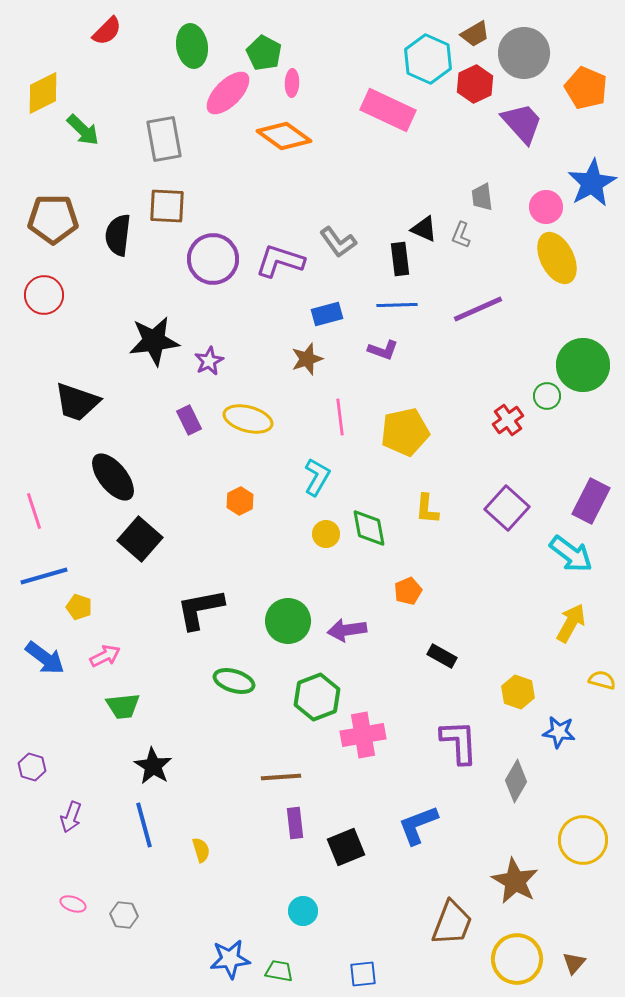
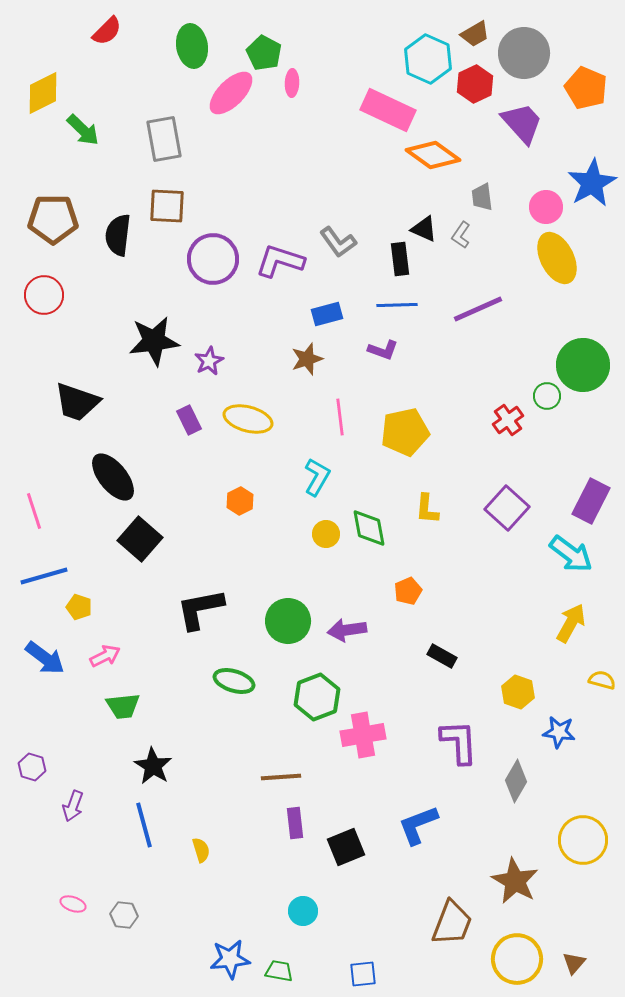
pink ellipse at (228, 93): moved 3 px right
orange diamond at (284, 136): moved 149 px right, 19 px down
gray L-shape at (461, 235): rotated 12 degrees clockwise
purple arrow at (71, 817): moved 2 px right, 11 px up
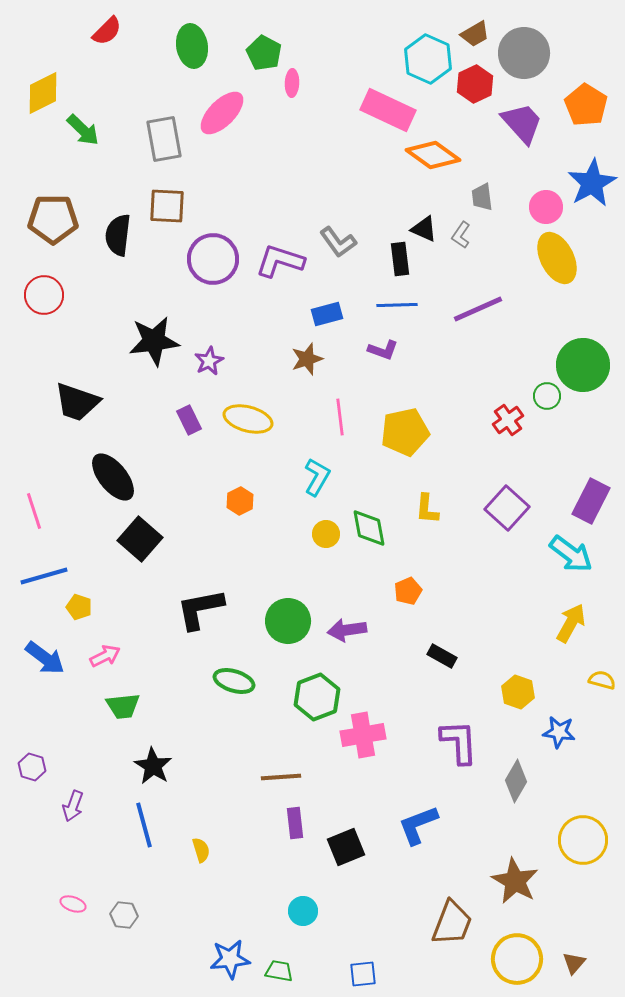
orange pentagon at (586, 88): moved 17 px down; rotated 9 degrees clockwise
pink ellipse at (231, 93): moved 9 px left, 20 px down
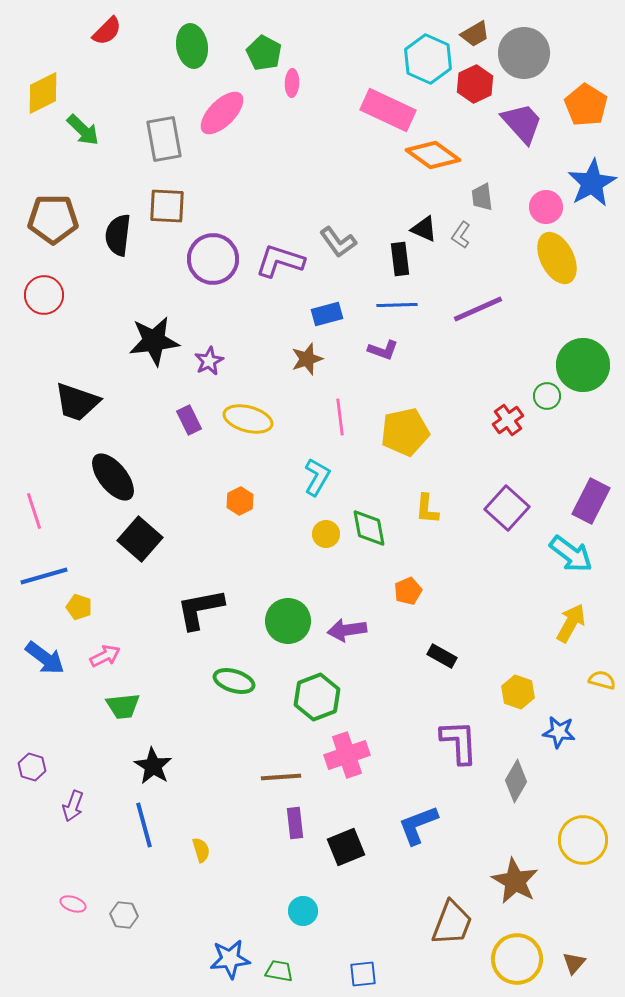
pink cross at (363, 735): moved 16 px left, 20 px down; rotated 9 degrees counterclockwise
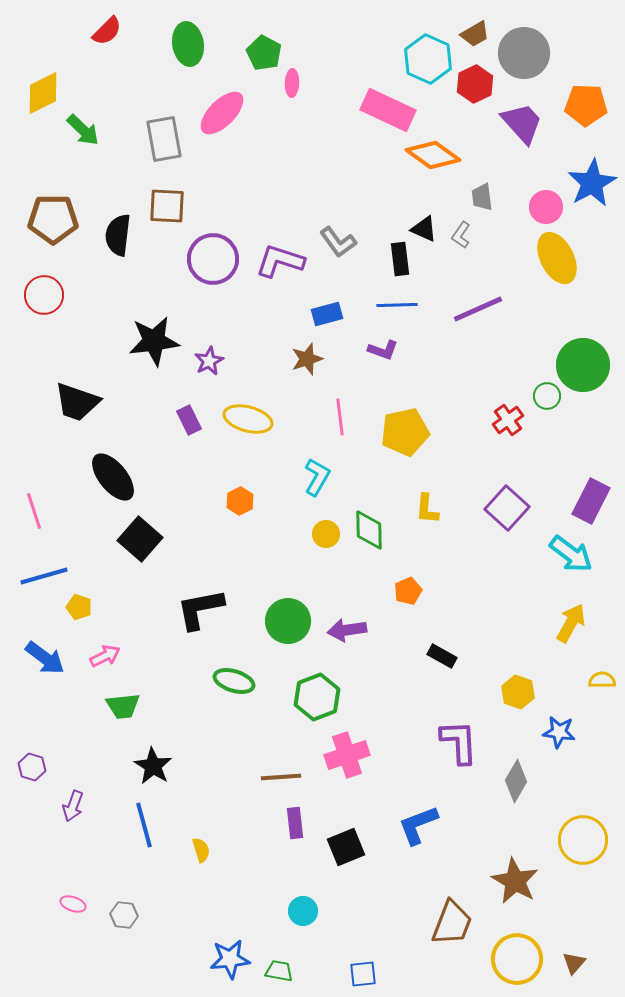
green ellipse at (192, 46): moved 4 px left, 2 px up
orange pentagon at (586, 105): rotated 30 degrees counterclockwise
green diamond at (369, 528): moved 2 px down; rotated 9 degrees clockwise
yellow semicircle at (602, 680): rotated 16 degrees counterclockwise
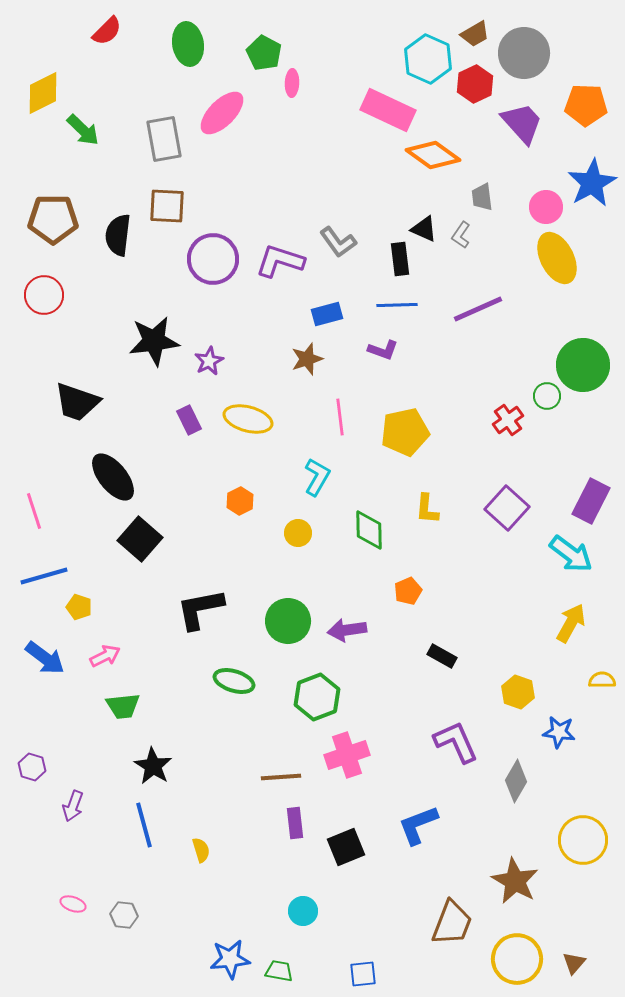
yellow circle at (326, 534): moved 28 px left, 1 px up
purple L-shape at (459, 742): moved 3 px left; rotated 21 degrees counterclockwise
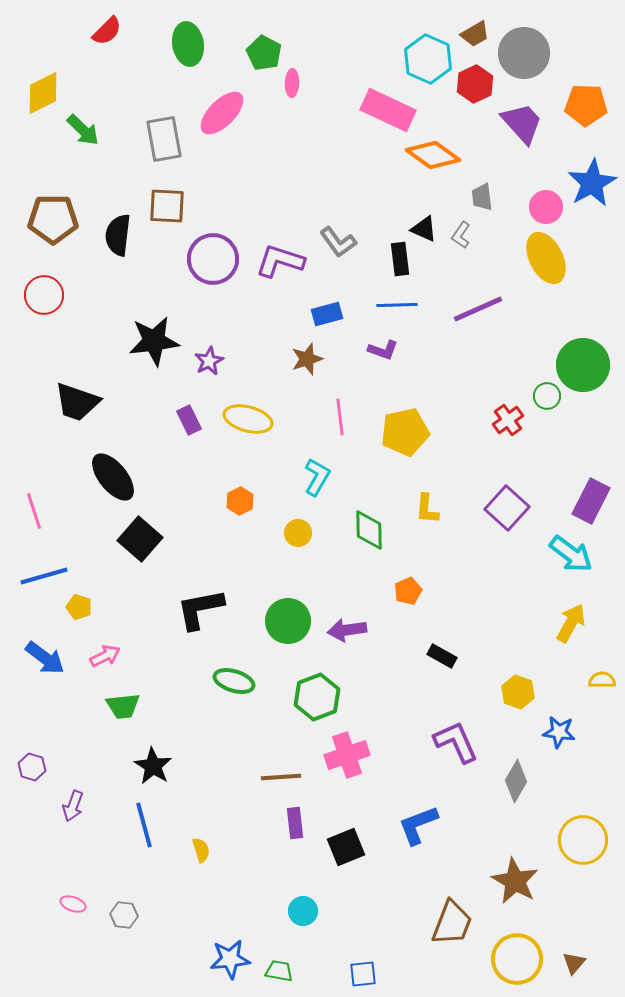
yellow ellipse at (557, 258): moved 11 px left
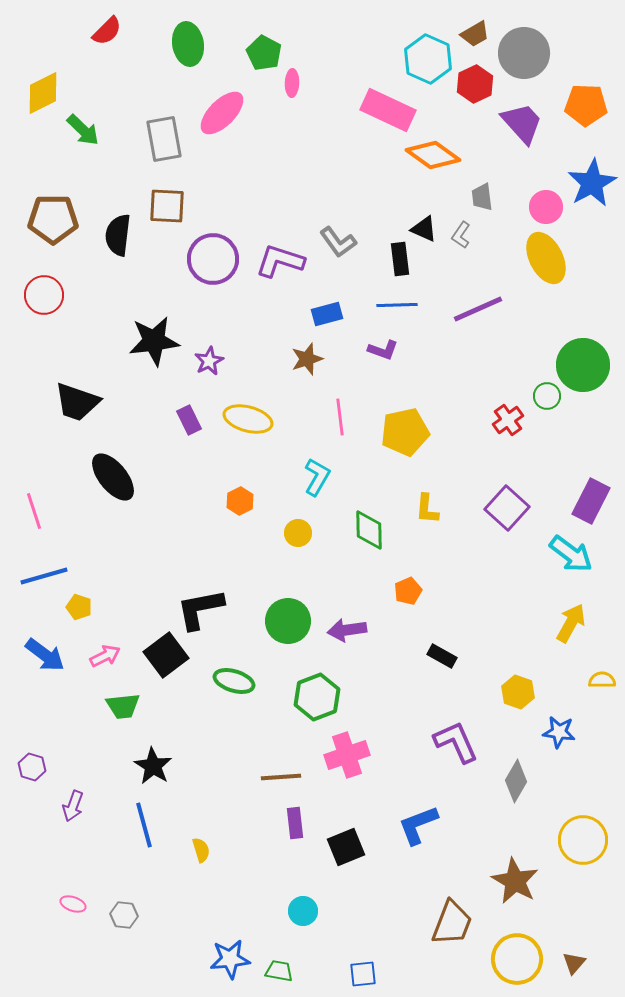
black square at (140, 539): moved 26 px right, 116 px down; rotated 12 degrees clockwise
blue arrow at (45, 658): moved 3 px up
